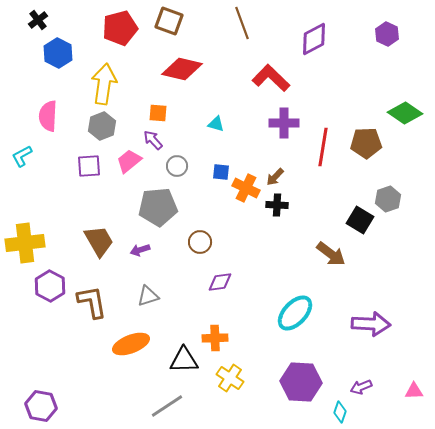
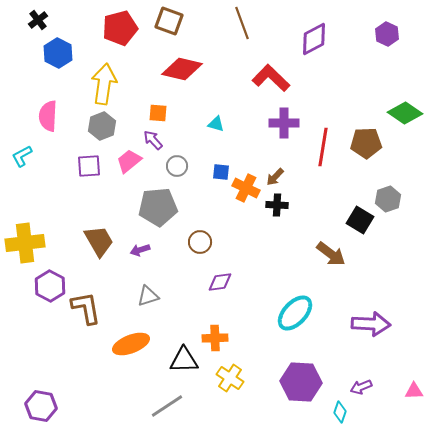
brown L-shape at (92, 302): moved 6 px left, 6 px down
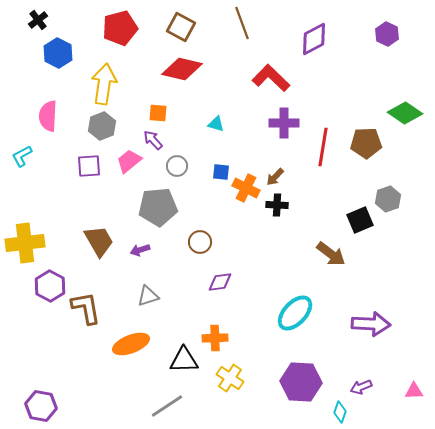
brown square at (169, 21): moved 12 px right, 6 px down; rotated 8 degrees clockwise
black square at (360, 220): rotated 36 degrees clockwise
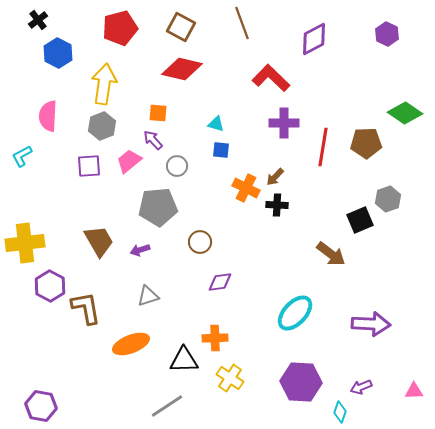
blue square at (221, 172): moved 22 px up
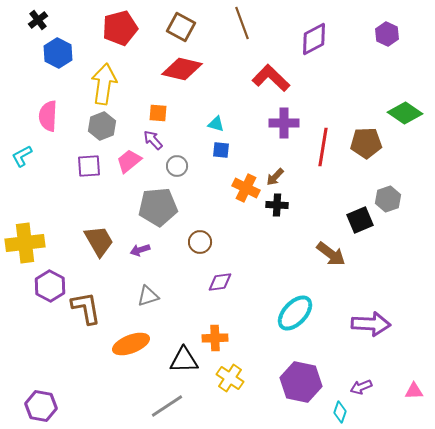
purple hexagon at (301, 382): rotated 9 degrees clockwise
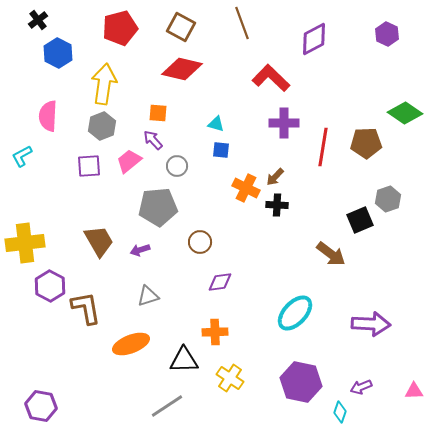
orange cross at (215, 338): moved 6 px up
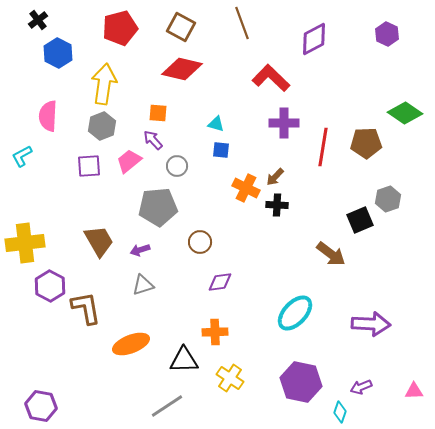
gray triangle at (148, 296): moved 5 px left, 11 px up
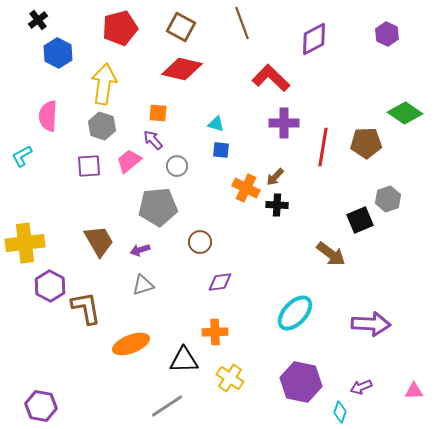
gray hexagon at (102, 126): rotated 20 degrees counterclockwise
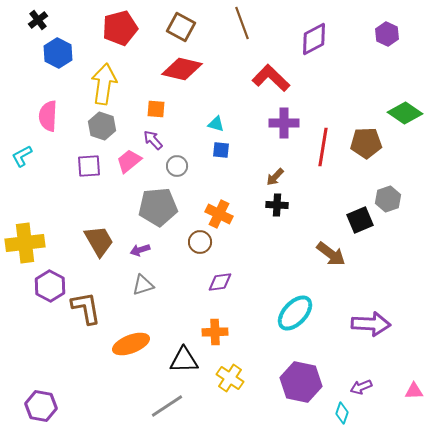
orange square at (158, 113): moved 2 px left, 4 px up
orange cross at (246, 188): moved 27 px left, 26 px down
cyan diamond at (340, 412): moved 2 px right, 1 px down
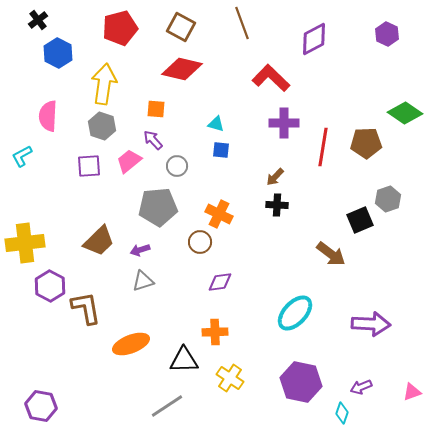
brown trapezoid at (99, 241): rotated 76 degrees clockwise
gray triangle at (143, 285): moved 4 px up
pink triangle at (414, 391): moved 2 px left, 1 px down; rotated 18 degrees counterclockwise
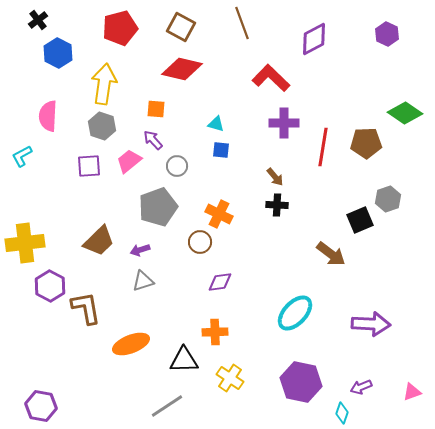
brown arrow at (275, 177): rotated 84 degrees counterclockwise
gray pentagon at (158, 207): rotated 15 degrees counterclockwise
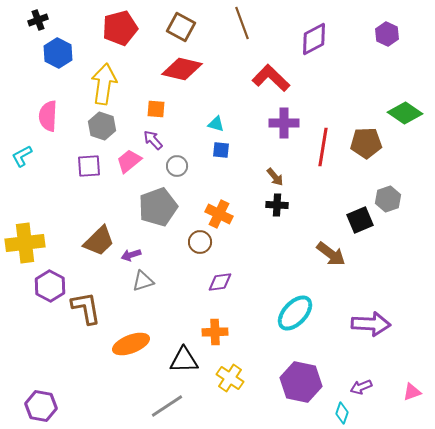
black cross at (38, 20): rotated 18 degrees clockwise
purple arrow at (140, 250): moved 9 px left, 5 px down
